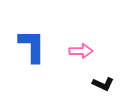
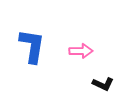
blue L-shape: rotated 9 degrees clockwise
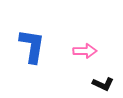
pink arrow: moved 4 px right
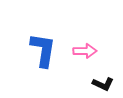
blue L-shape: moved 11 px right, 4 px down
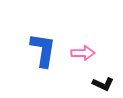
pink arrow: moved 2 px left, 2 px down
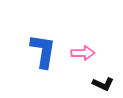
blue L-shape: moved 1 px down
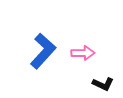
blue L-shape: rotated 33 degrees clockwise
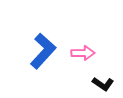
black L-shape: rotated 10 degrees clockwise
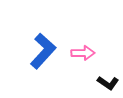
black L-shape: moved 5 px right, 1 px up
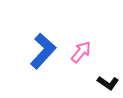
pink arrow: moved 2 px left, 1 px up; rotated 50 degrees counterclockwise
